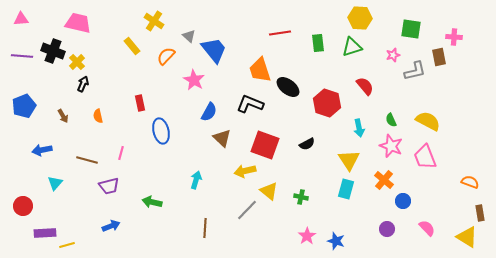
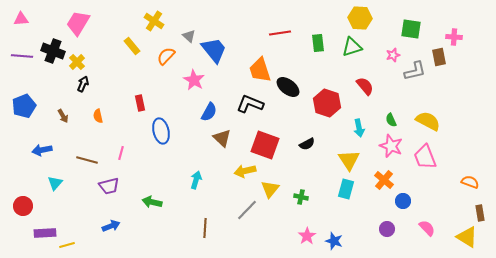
pink trapezoid at (78, 23): rotated 72 degrees counterclockwise
yellow triangle at (269, 191): moved 1 px right, 2 px up; rotated 30 degrees clockwise
blue star at (336, 241): moved 2 px left
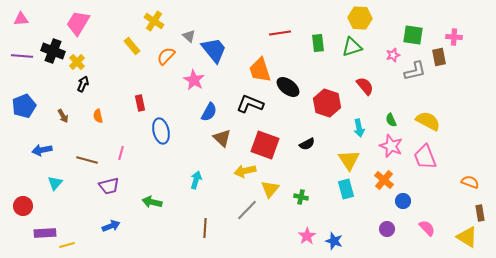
green square at (411, 29): moved 2 px right, 6 px down
cyan rectangle at (346, 189): rotated 30 degrees counterclockwise
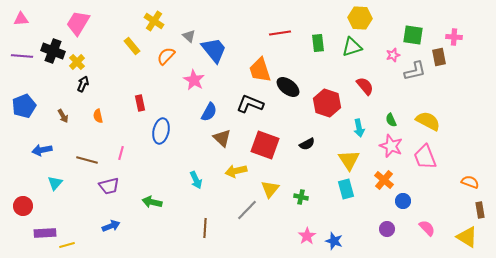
blue ellipse at (161, 131): rotated 25 degrees clockwise
yellow arrow at (245, 171): moved 9 px left
cyan arrow at (196, 180): rotated 138 degrees clockwise
brown rectangle at (480, 213): moved 3 px up
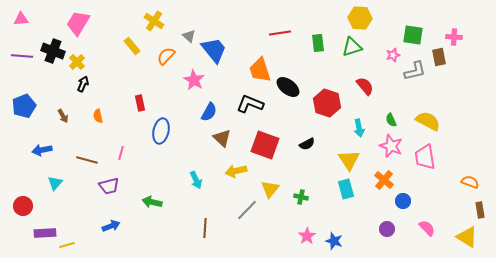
pink trapezoid at (425, 157): rotated 12 degrees clockwise
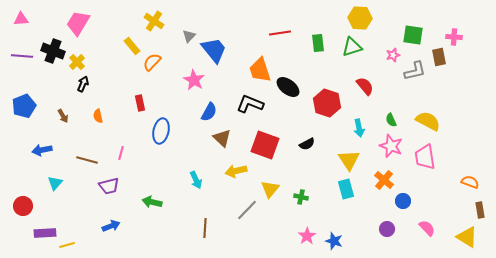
gray triangle at (189, 36): rotated 32 degrees clockwise
orange semicircle at (166, 56): moved 14 px left, 6 px down
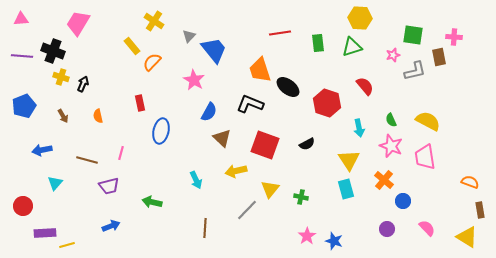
yellow cross at (77, 62): moved 16 px left, 15 px down; rotated 28 degrees counterclockwise
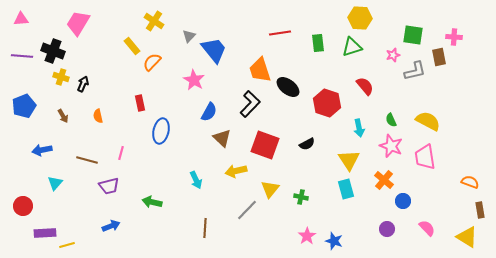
black L-shape at (250, 104): rotated 112 degrees clockwise
